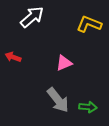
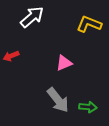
red arrow: moved 2 px left, 1 px up; rotated 42 degrees counterclockwise
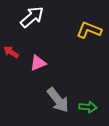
yellow L-shape: moved 6 px down
red arrow: moved 4 px up; rotated 56 degrees clockwise
pink triangle: moved 26 px left
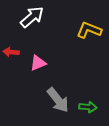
red arrow: rotated 28 degrees counterclockwise
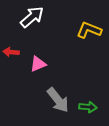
pink triangle: moved 1 px down
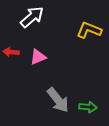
pink triangle: moved 7 px up
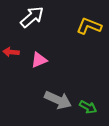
yellow L-shape: moved 4 px up
pink triangle: moved 1 px right, 3 px down
gray arrow: rotated 28 degrees counterclockwise
green arrow: rotated 24 degrees clockwise
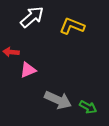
yellow L-shape: moved 17 px left
pink triangle: moved 11 px left, 10 px down
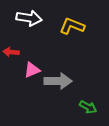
white arrow: moved 3 px left, 1 px down; rotated 50 degrees clockwise
pink triangle: moved 4 px right
gray arrow: moved 19 px up; rotated 24 degrees counterclockwise
